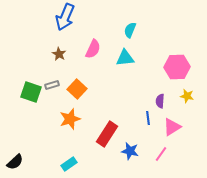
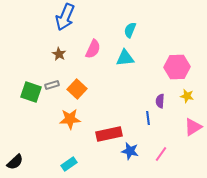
orange star: rotated 15 degrees clockwise
pink triangle: moved 21 px right
red rectangle: moved 2 px right; rotated 45 degrees clockwise
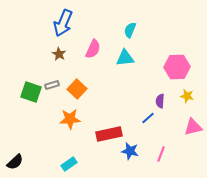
blue arrow: moved 2 px left, 6 px down
blue line: rotated 56 degrees clockwise
pink triangle: rotated 18 degrees clockwise
pink line: rotated 14 degrees counterclockwise
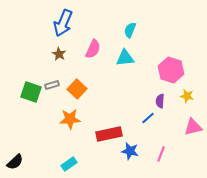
pink hexagon: moved 6 px left, 3 px down; rotated 20 degrees clockwise
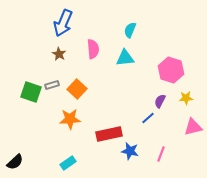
pink semicircle: rotated 30 degrees counterclockwise
yellow star: moved 1 px left, 2 px down; rotated 16 degrees counterclockwise
purple semicircle: rotated 24 degrees clockwise
cyan rectangle: moved 1 px left, 1 px up
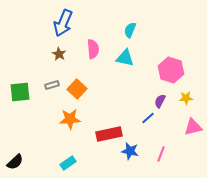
cyan triangle: rotated 18 degrees clockwise
green square: moved 11 px left; rotated 25 degrees counterclockwise
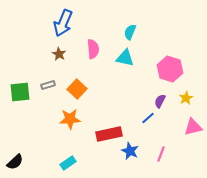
cyan semicircle: moved 2 px down
pink hexagon: moved 1 px left, 1 px up
gray rectangle: moved 4 px left
yellow star: rotated 24 degrees counterclockwise
blue star: rotated 12 degrees clockwise
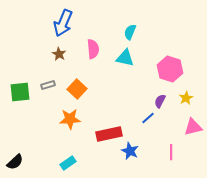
pink line: moved 10 px right, 2 px up; rotated 21 degrees counterclockwise
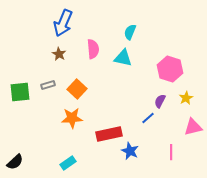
cyan triangle: moved 2 px left
orange star: moved 2 px right, 1 px up
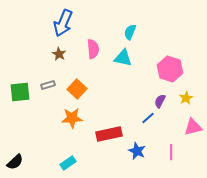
blue star: moved 7 px right
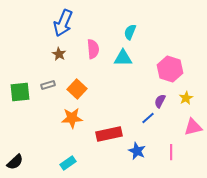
cyan triangle: rotated 12 degrees counterclockwise
